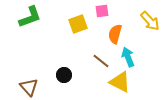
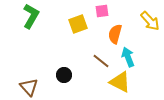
green L-shape: moved 1 px right, 1 px up; rotated 40 degrees counterclockwise
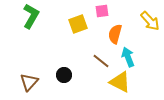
brown triangle: moved 5 px up; rotated 24 degrees clockwise
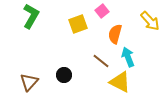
pink square: rotated 32 degrees counterclockwise
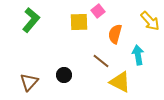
pink square: moved 4 px left
green L-shape: moved 4 px down; rotated 10 degrees clockwise
yellow square: moved 1 px right, 2 px up; rotated 18 degrees clockwise
cyan arrow: moved 10 px right, 2 px up; rotated 12 degrees clockwise
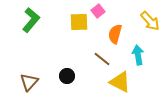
brown line: moved 1 px right, 2 px up
black circle: moved 3 px right, 1 px down
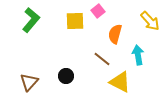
yellow square: moved 4 px left, 1 px up
black circle: moved 1 px left
